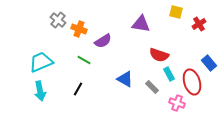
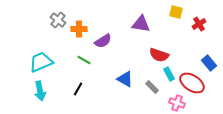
orange cross: rotated 21 degrees counterclockwise
red ellipse: moved 1 px down; rotated 40 degrees counterclockwise
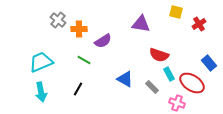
cyan arrow: moved 1 px right, 1 px down
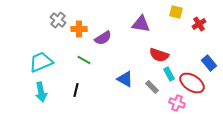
purple semicircle: moved 3 px up
black line: moved 2 px left, 1 px down; rotated 16 degrees counterclockwise
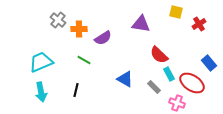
red semicircle: rotated 24 degrees clockwise
gray rectangle: moved 2 px right
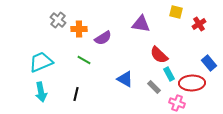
red ellipse: rotated 35 degrees counterclockwise
black line: moved 4 px down
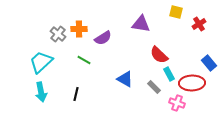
gray cross: moved 14 px down
cyan trapezoid: rotated 20 degrees counterclockwise
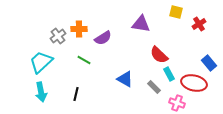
gray cross: moved 2 px down; rotated 14 degrees clockwise
red ellipse: moved 2 px right; rotated 15 degrees clockwise
